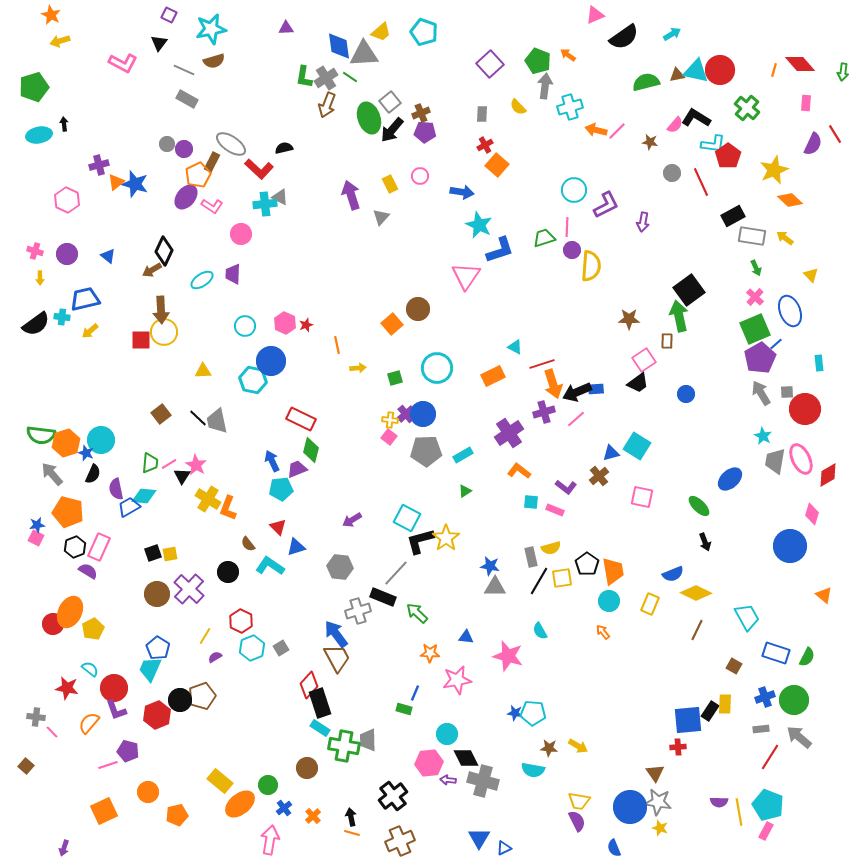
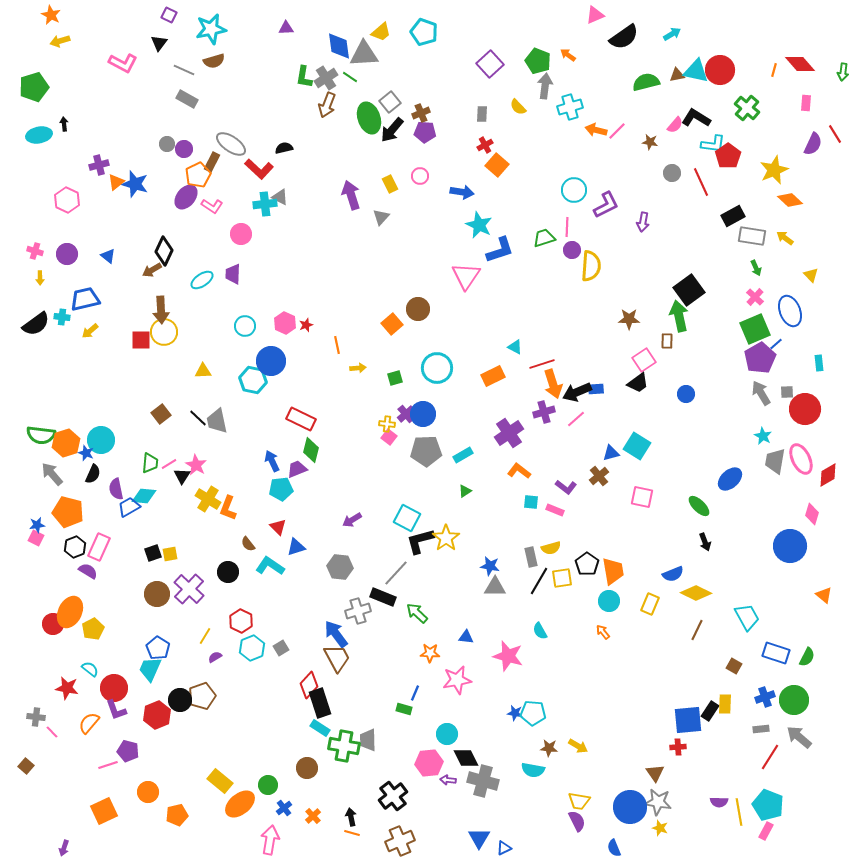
yellow cross at (390, 420): moved 3 px left, 4 px down
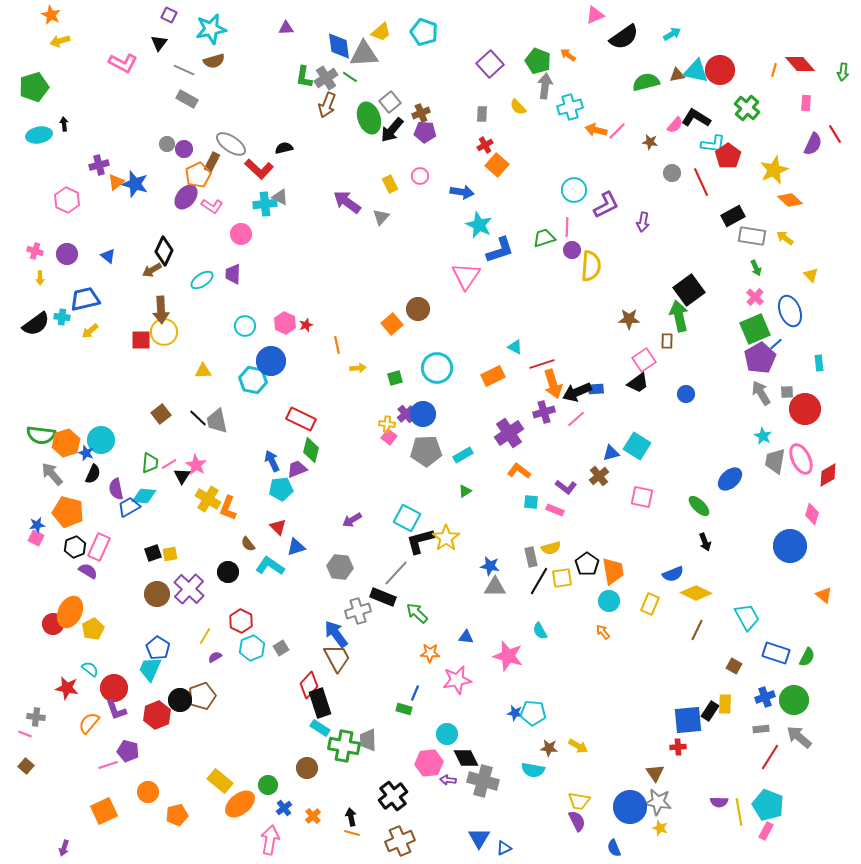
purple arrow at (351, 195): moved 4 px left, 7 px down; rotated 36 degrees counterclockwise
pink line at (52, 732): moved 27 px left, 2 px down; rotated 24 degrees counterclockwise
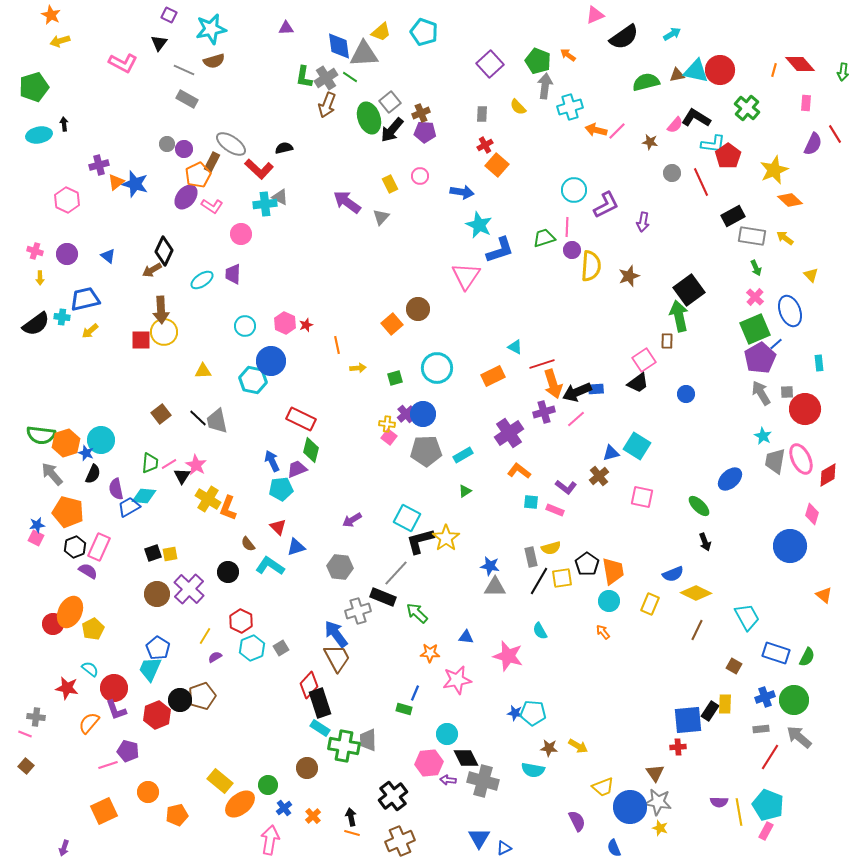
brown star at (629, 319): moved 43 px up; rotated 20 degrees counterclockwise
yellow trapezoid at (579, 801): moved 24 px right, 14 px up; rotated 30 degrees counterclockwise
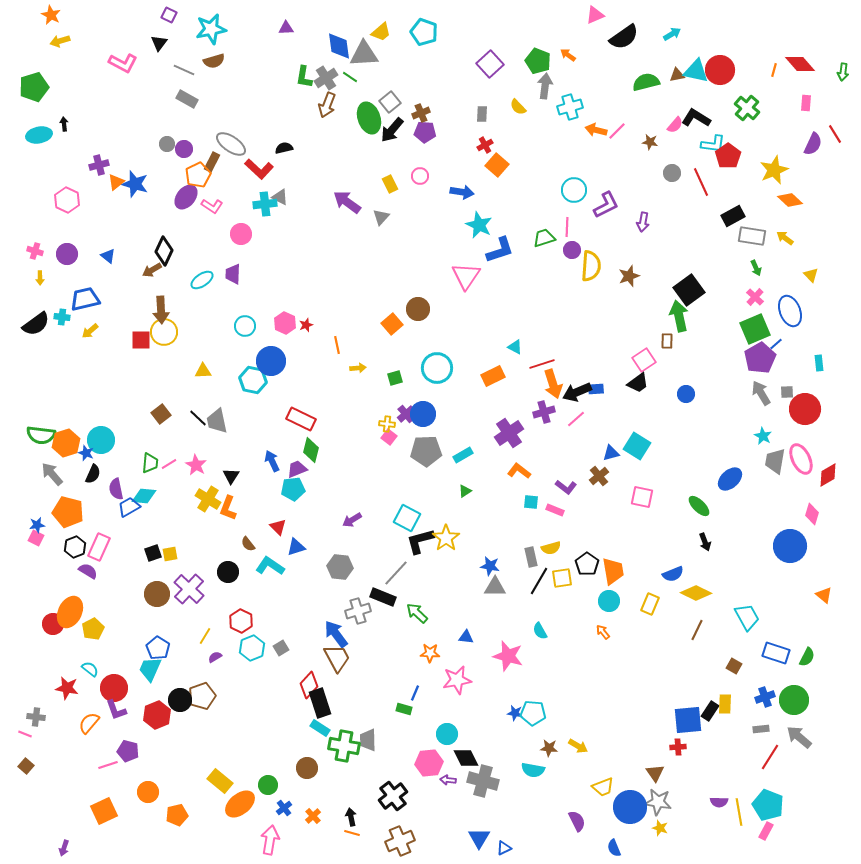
black triangle at (182, 476): moved 49 px right
cyan pentagon at (281, 489): moved 12 px right
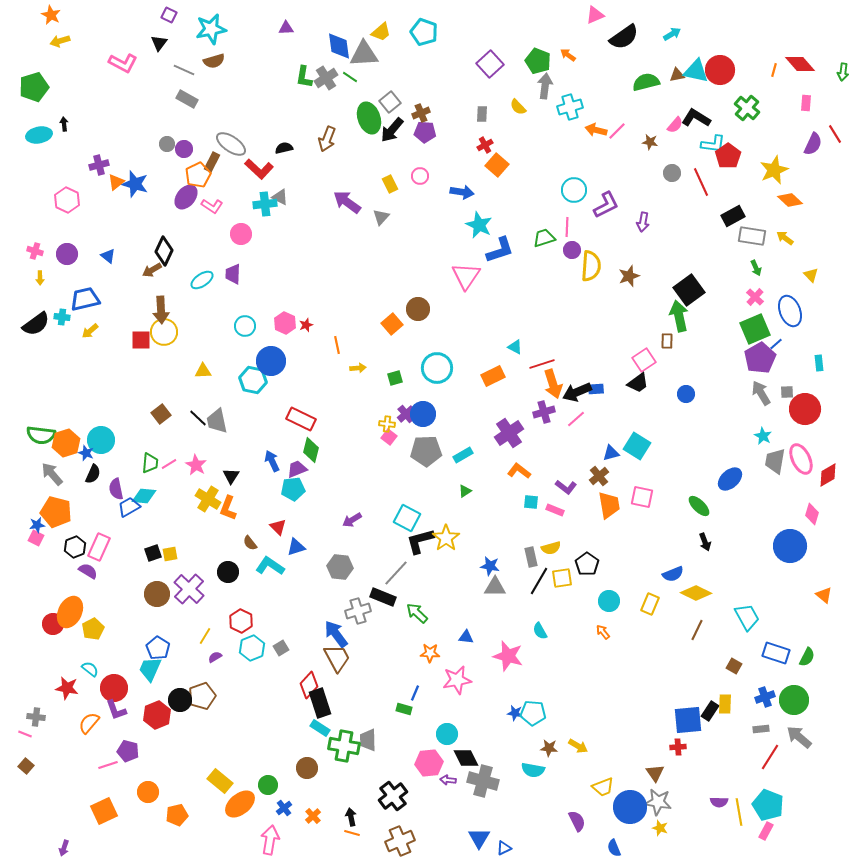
brown arrow at (327, 105): moved 34 px down
orange pentagon at (68, 512): moved 12 px left
brown semicircle at (248, 544): moved 2 px right, 1 px up
orange trapezoid at (613, 571): moved 4 px left, 66 px up
